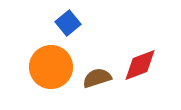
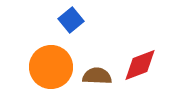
blue square: moved 3 px right, 3 px up
brown semicircle: moved 2 px up; rotated 20 degrees clockwise
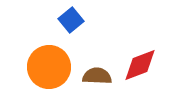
orange circle: moved 2 px left
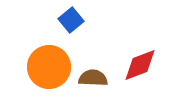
brown semicircle: moved 4 px left, 2 px down
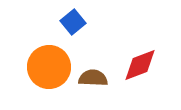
blue square: moved 2 px right, 2 px down
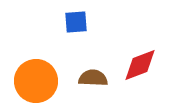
blue square: moved 3 px right; rotated 35 degrees clockwise
orange circle: moved 13 px left, 14 px down
